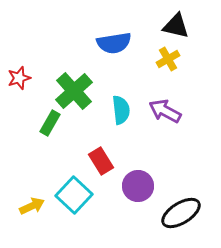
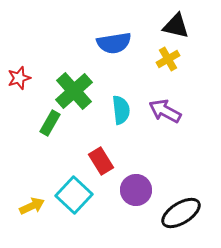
purple circle: moved 2 px left, 4 px down
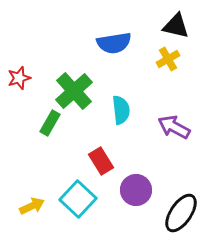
purple arrow: moved 9 px right, 16 px down
cyan square: moved 4 px right, 4 px down
black ellipse: rotated 24 degrees counterclockwise
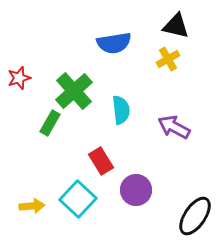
yellow arrow: rotated 20 degrees clockwise
black ellipse: moved 14 px right, 3 px down
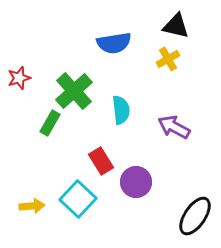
purple circle: moved 8 px up
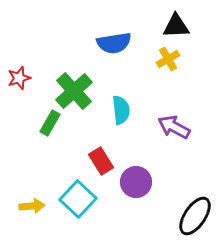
black triangle: rotated 16 degrees counterclockwise
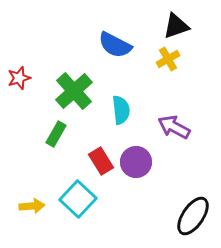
black triangle: rotated 16 degrees counterclockwise
blue semicircle: moved 1 px right, 2 px down; rotated 36 degrees clockwise
green rectangle: moved 6 px right, 11 px down
purple circle: moved 20 px up
black ellipse: moved 2 px left
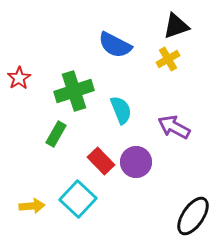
red star: rotated 15 degrees counterclockwise
green cross: rotated 24 degrees clockwise
cyan semicircle: rotated 16 degrees counterclockwise
red rectangle: rotated 12 degrees counterclockwise
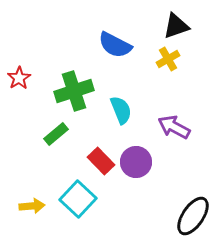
green rectangle: rotated 20 degrees clockwise
